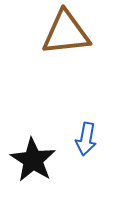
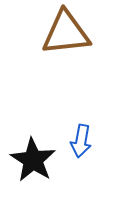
blue arrow: moved 5 px left, 2 px down
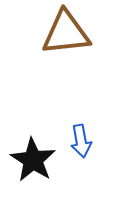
blue arrow: rotated 20 degrees counterclockwise
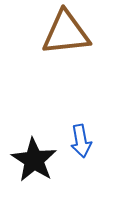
black star: moved 1 px right
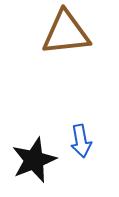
black star: rotated 18 degrees clockwise
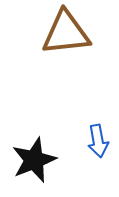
blue arrow: moved 17 px right
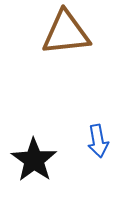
black star: rotated 15 degrees counterclockwise
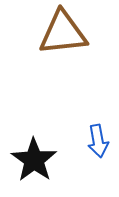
brown triangle: moved 3 px left
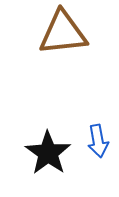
black star: moved 14 px right, 7 px up
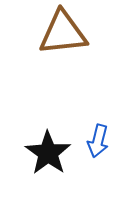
blue arrow: rotated 24 degrees clockwise
